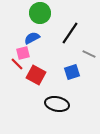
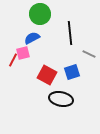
green circle: moved 1 px down
black line: rotated 40 degrees counterclockwise
red line: moved 4 px left, 4 px up; rotated 72 degrees clockwise
red square: moved 11 px right
black ellipse: moved 4 px right, 5 px up
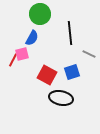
blue semicircle: rotated 147 degrees clockwise
pink square: moved 1 px left, 1 px down
black ellipse: moved 1 px up
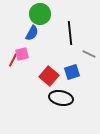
blue semicircle: moved 5 px up
red square: moved 2 px right, 1 px down; rotated 12 degrees clockwise
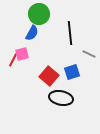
green circle: moved 1 px left
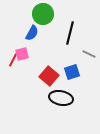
green circle: moved 4 px right
black line: rotated 20 degrees clockwise
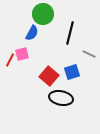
red line: moved 3 px left
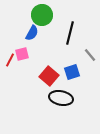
green circle: moved 1 px left, 1 px down
gray line: moved 1 px right, 1 px down; rotated 24 degrees clockwise
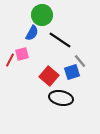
black line: moved 10 px left, 7 px down; rotated 70 degrees counterclockwise
gray line: moved 10 px left, 6 px down
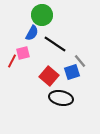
black line: moved 5 px left, 4 px down
pink square: moved 1 px right, 1 px up
red line: moved 2 px right, 1 px down
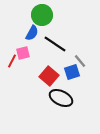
black ellipse: rotated 15 degrees clockwise
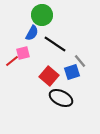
red line: rotated 24 degrees clockwise
